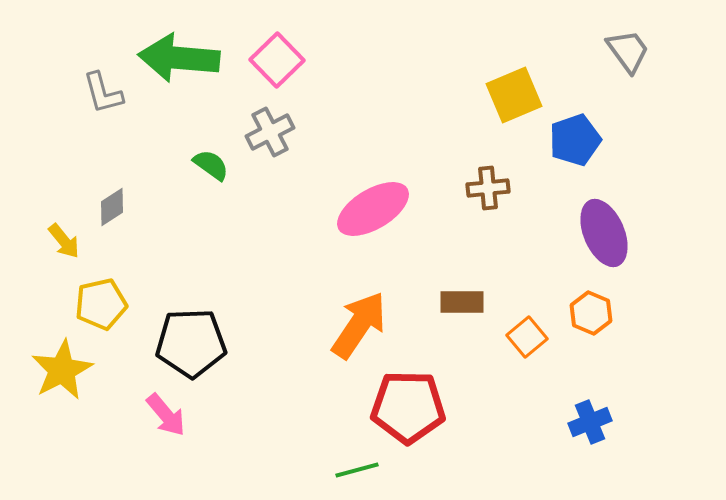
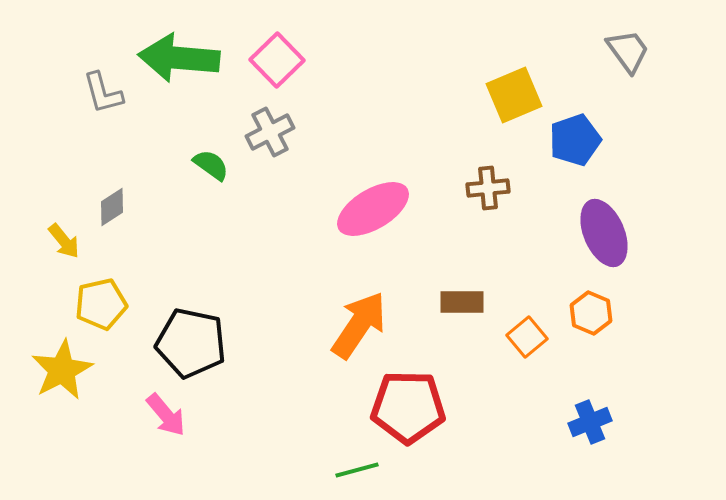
black pentagon: rotated 14 degrees clockwise
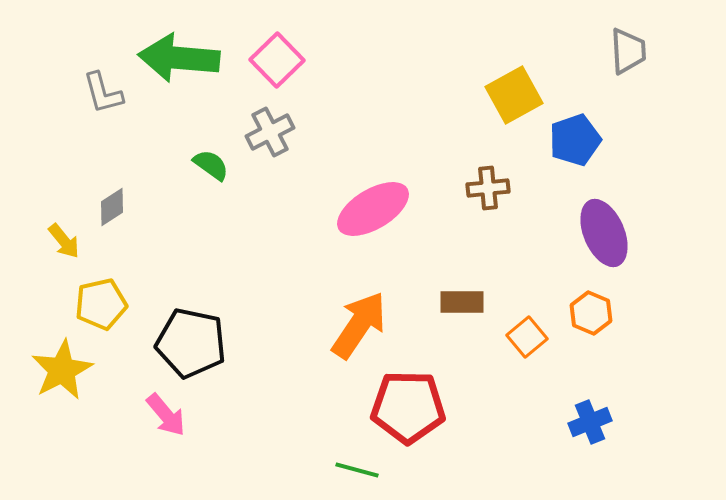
gray trapezoid: rotated 33 degrees clockwise
yellow square: rotated 6 degrees counterclockwise
green line: rotated 30 degrees clockwise
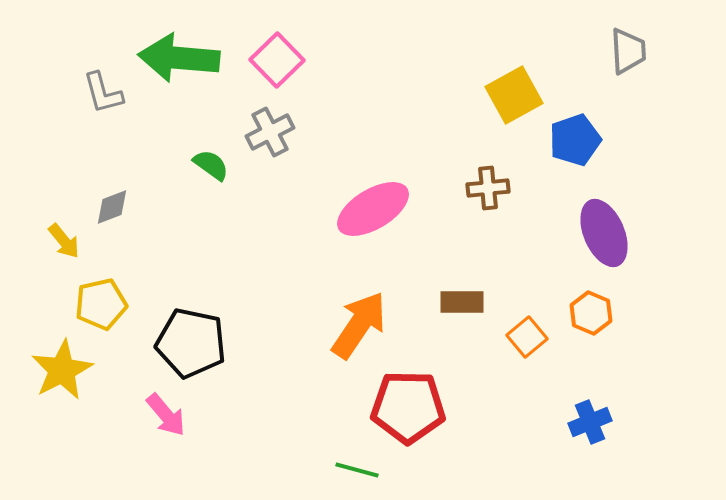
gray diamond: rotated 12 degrees clockwise
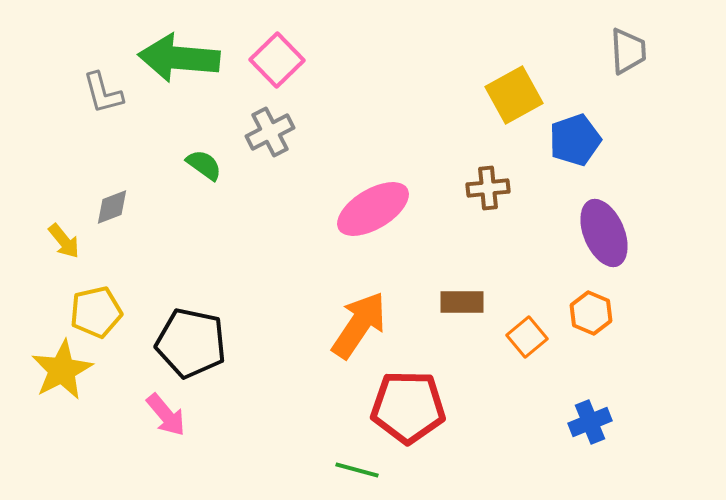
green semicircle: moved 7 px left
yellow pentagon: moved 5 px left, 8 px down
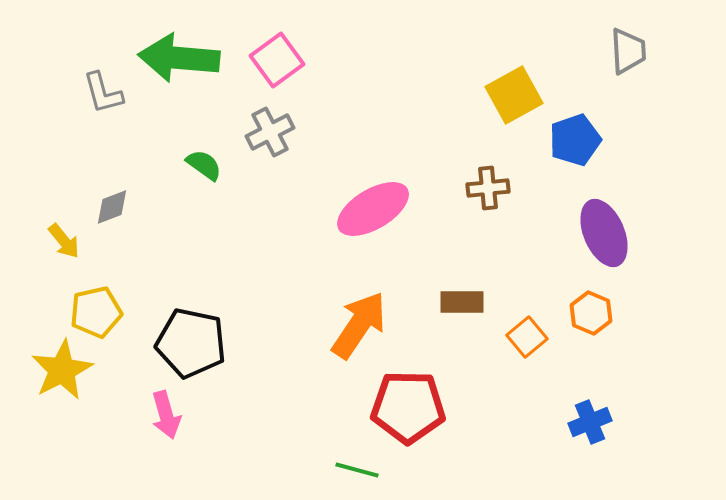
pink square: rotated 8 degrees clockwise
pink arrow: rotated 24 degrees clockwise
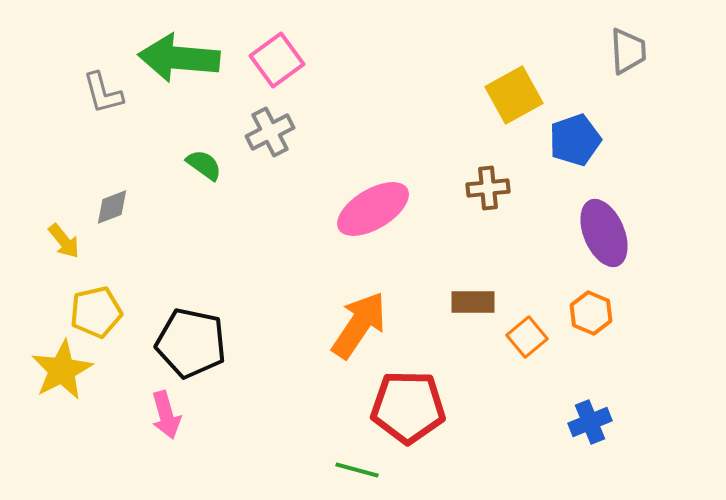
brown rectangle: moved 11 px right
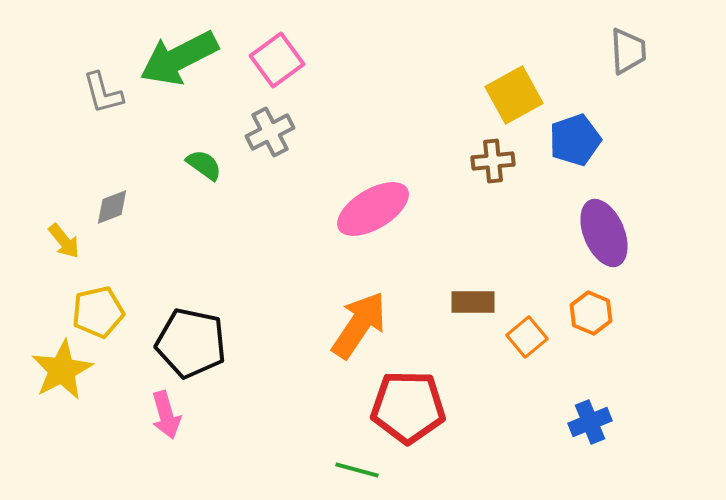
green arrow: rotated 32 degrees counterclockwise
brown cross: moved 5 px right, 27 px up
yellow pentagon: moved 2 px right
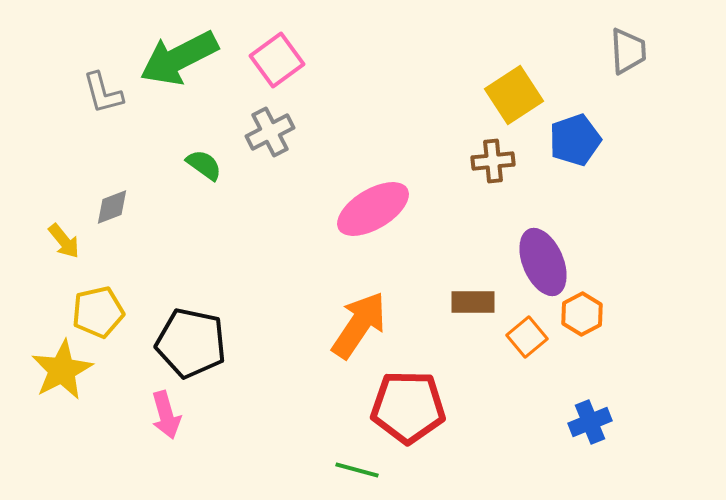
yellow square: rotated 4 degrees counterclockwise
purple ellipse: moved 61 px left, 29 px down
orange hexagon: moved 9 px left, 1 px down; rotated 9 degrees clockwise
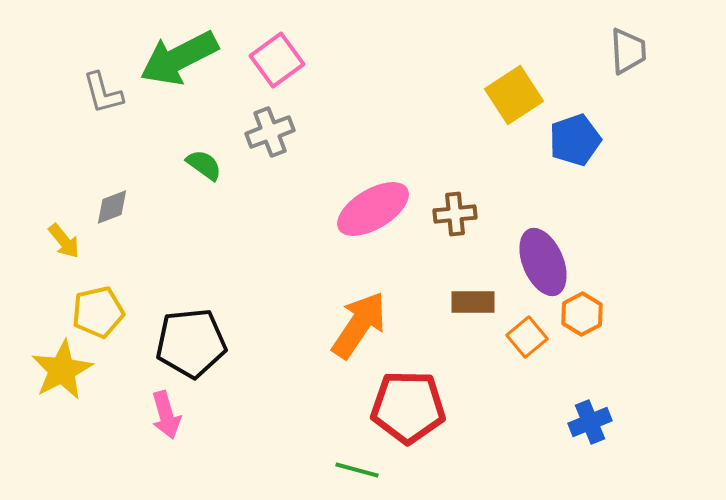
gray cross: rotated 6 degrees clockwise
brown cross: moved 38 px left, 53 px down
black pentagon: rotated 18 degrees counterclockwise
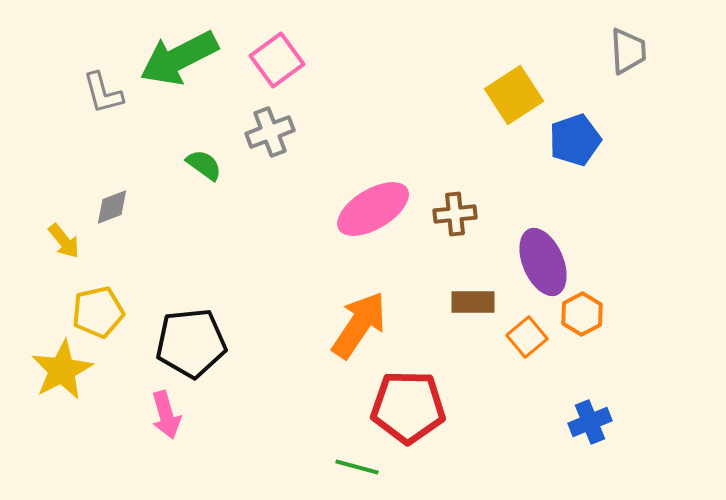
green line: moved 3 px up
